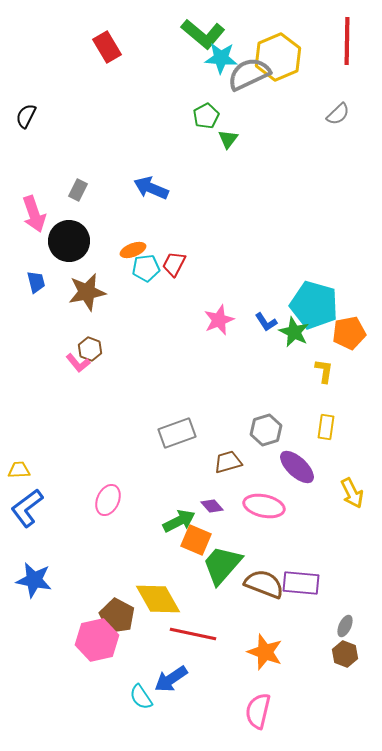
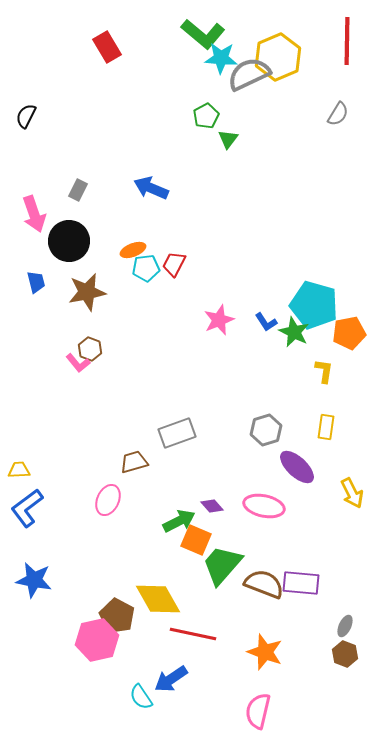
gray semicircle at (338, 114): rotated 15 degrees counterclockwise
brown trapezoid at (228, 462): moved 94 px left
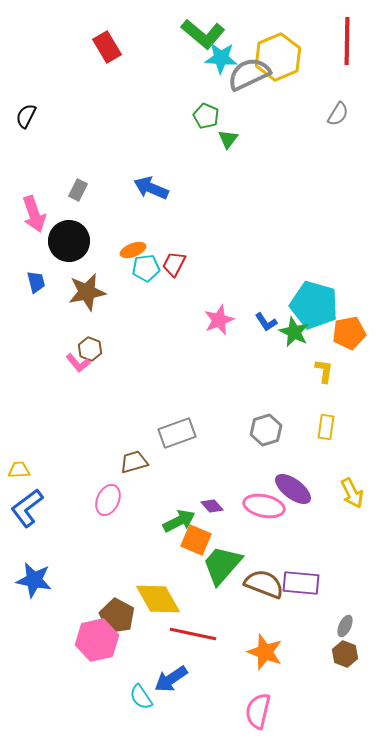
green pentagon at (206, 116): rotated 20 degrees counterclockwise
purple ellipse at (297, 467): moved 4 px left, 22 px down; rotated 6 degrees counterclockwise
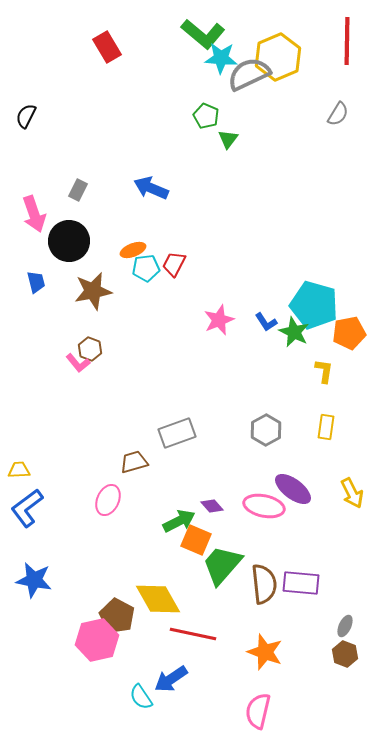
brown star at (87, 292): moved 6 px right, 1 px up
gray hexagon at (266, 430): rotated 12 degrees counterclockwise
brown semicircle at (264, 584): rotated 63 degrees clockwise
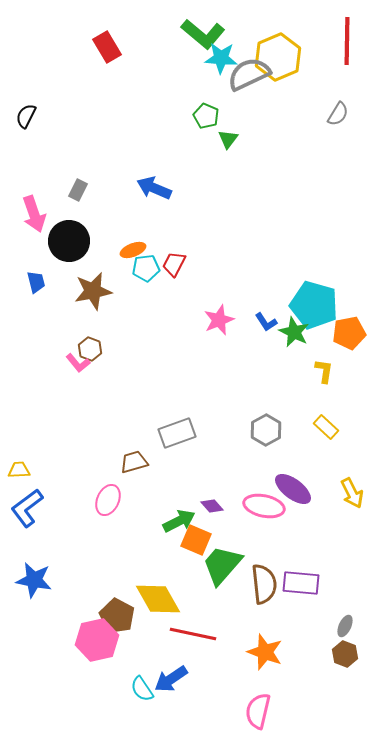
blue arrow at (151, 188): moved 3 px right
yellow rectangle at (326, 427): rotated 55 degrees counterclockwise
cyan semicircle at (141, 697): moved 1 px right, 8 px up
